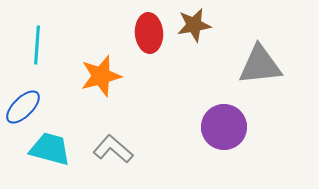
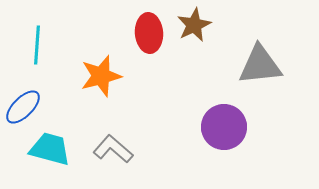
brown star: rotated 16 degrees counterclockwise
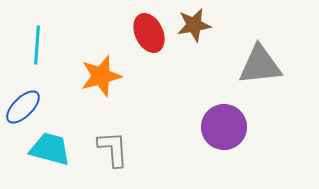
brown star: rotated 16 degrees clockwise
red ellipse: rotated 21 degrees counterclockwise
gray L-shape: rotated 45 degrees clockwise
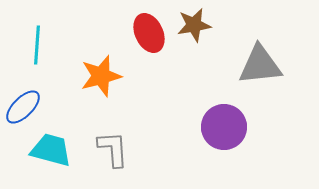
cyan trapezoid: moved 1 px right, 1 px down
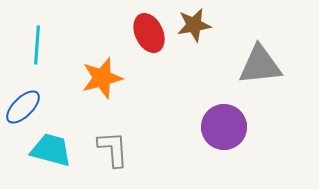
orange star: moved 1 px right, 2 px down
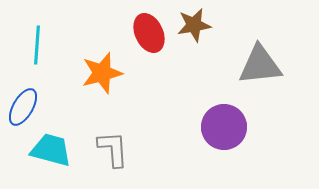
orange star: moved 5 px up
blue ellipse: rotated 15 degrees counterclockwise
